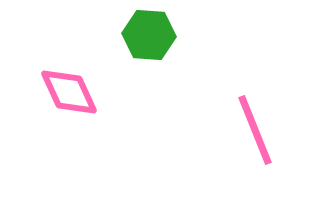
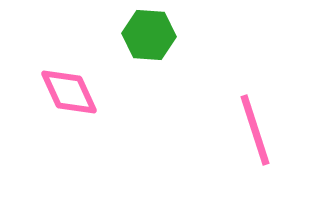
pink line: rotated 4 degrees clockwise
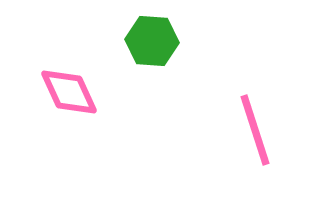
green hexagon: moved 3 px right, 6 px down
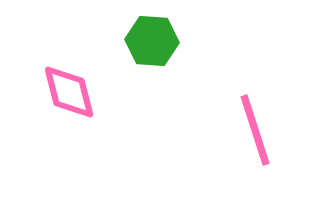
pink diamond: rotated 10 degrees clockwise
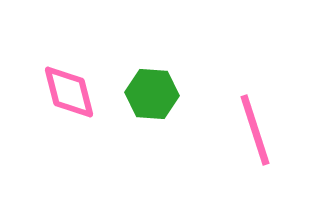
green hexagon: moved 53 px down
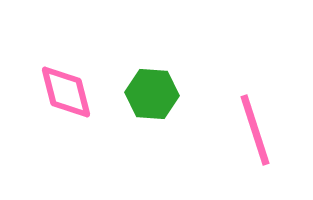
pink diamond: moved 3 px left
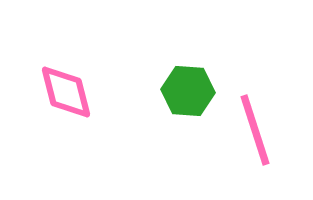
green hexagon: moved 36 px right, 3 px up
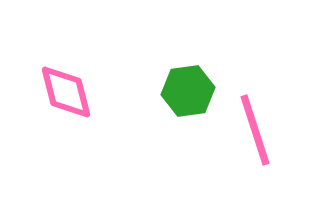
green hexagon: rotated 12 degrees counterclockwise
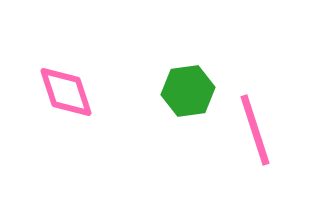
pink diamond: rotated 4 degrees counterclockwise
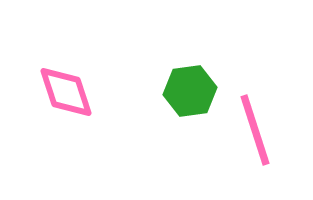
green hexagon: moved 2 px right
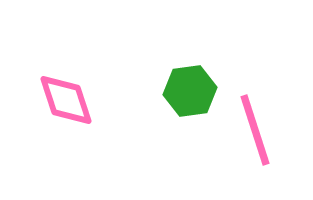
pink diamond: moved 8 px down
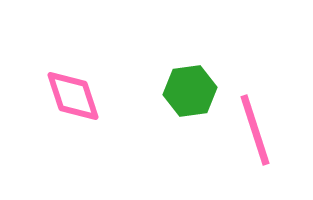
pink diamond: moved 7 px right, 4 px up
